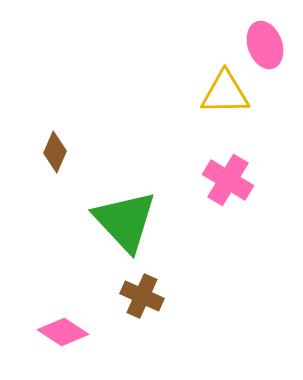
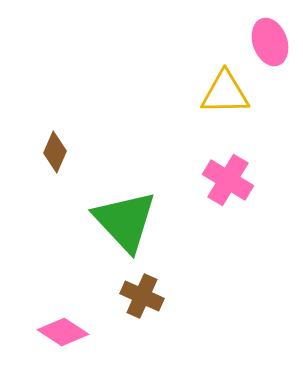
pink ellipse: moved 5 px right, 3 px up
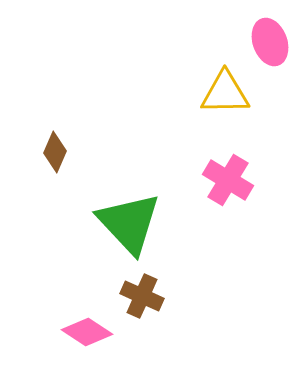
green triangle: moved 4 px right, 2 px down
pink diamond: moved 24 px right
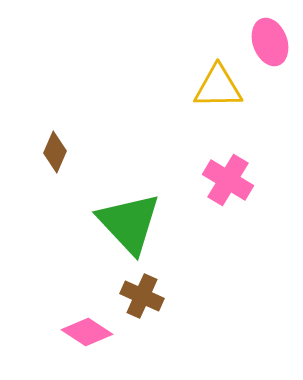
yellow triangle: moved 7 px left, 6 px up
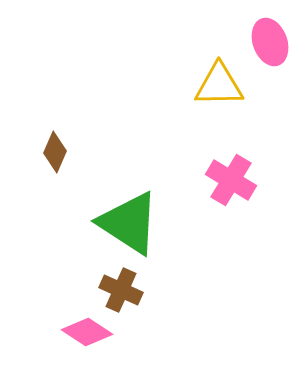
yellow triangle: moved 1 px right, 2 px up
pink cross: moved 3 px right
green triangle: rotated 14 degrees counterclockwise
brown cross: moved 21 px left, 6 px up
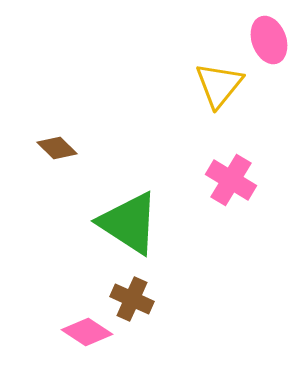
pink ellipse: moved 1 px left, 2 px up
yellow triangle: rotated 50 degrees counterclockwise
brown diamond: moved 2 px right, 4 px up; rotated 69 degrees counterclockwise
brown cross: moved 11 px right, 9 px down
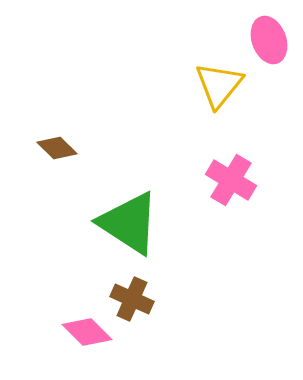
pink diamond: rotated 12 degrees clockwise
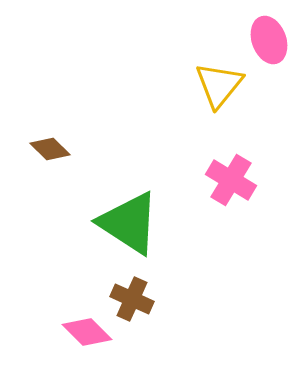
brown diamond: moved 7 px left, 1 px down
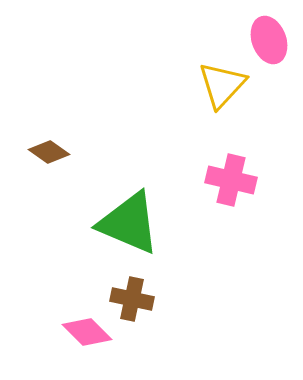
yellow triangle: moved 3 px right; rotated 4 degrees clockwise
brown diamond: moved 1 px left, 3 px down; rotated 9 degrees counterclockwise
pink cross: rotated 18 degrees counterclockwise
green triangle: rotated 10 degrees counterclockwise
brown cross: rotated 12 degrees counterclockwise
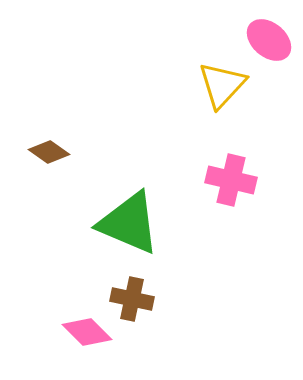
pink ellipse: rotated 30 degrees counterclockwise
